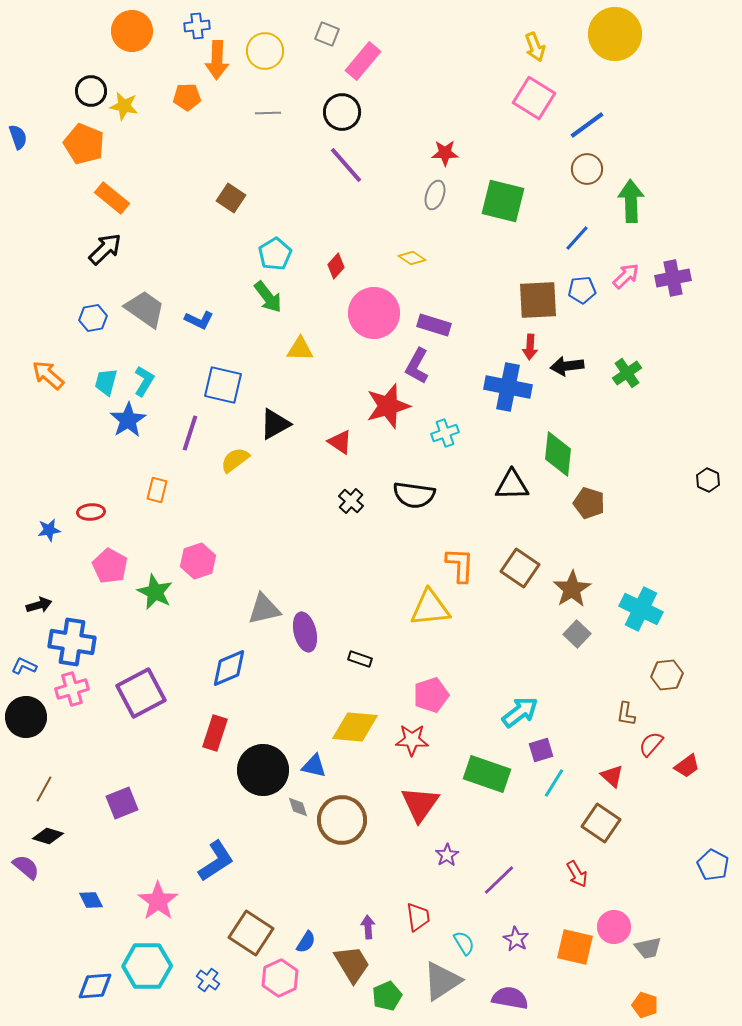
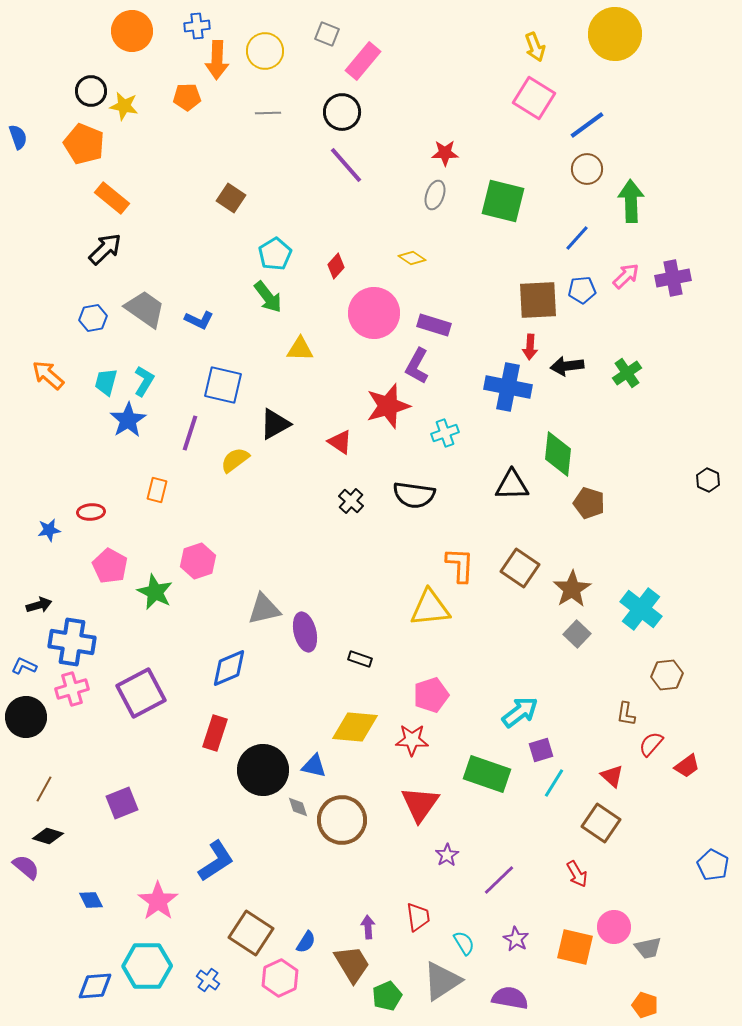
cyan cross at (641, 609): rotated 12 degrees clockwise
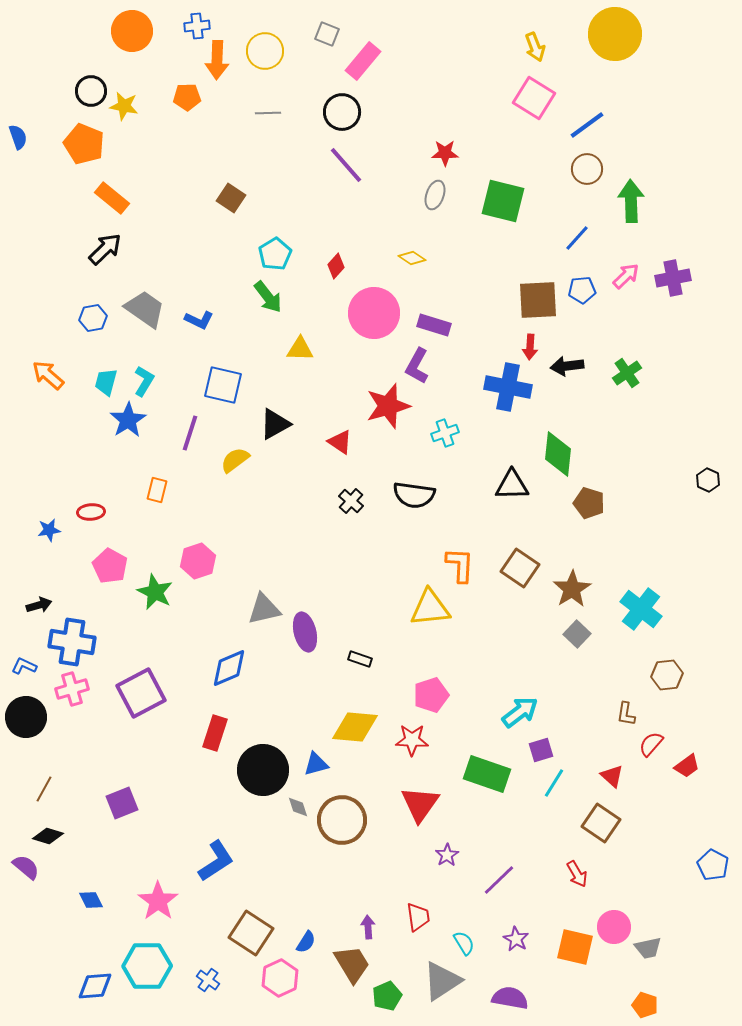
blue triangle at (314, 766): moved 2 px right, 2 px up; rotated 28 degrees counterclockwise
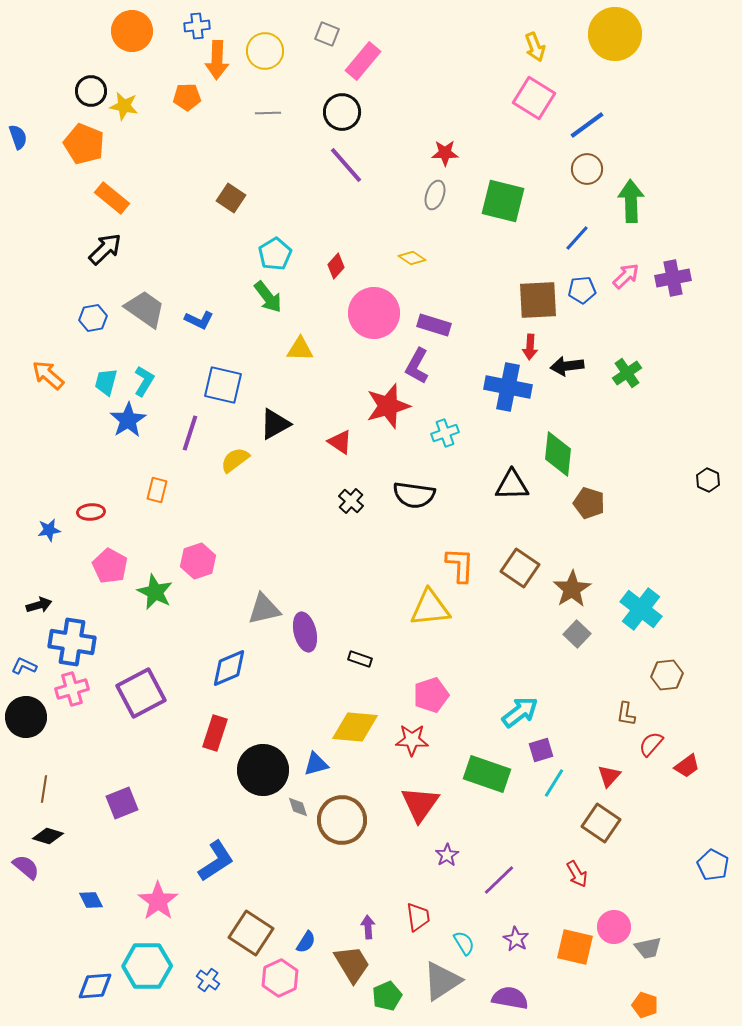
red triangle at (612, 776): moved 3 px left; rotated 30 degrees clockwise
brown line at (44, 789): rotated 20 degrees counterclockwise
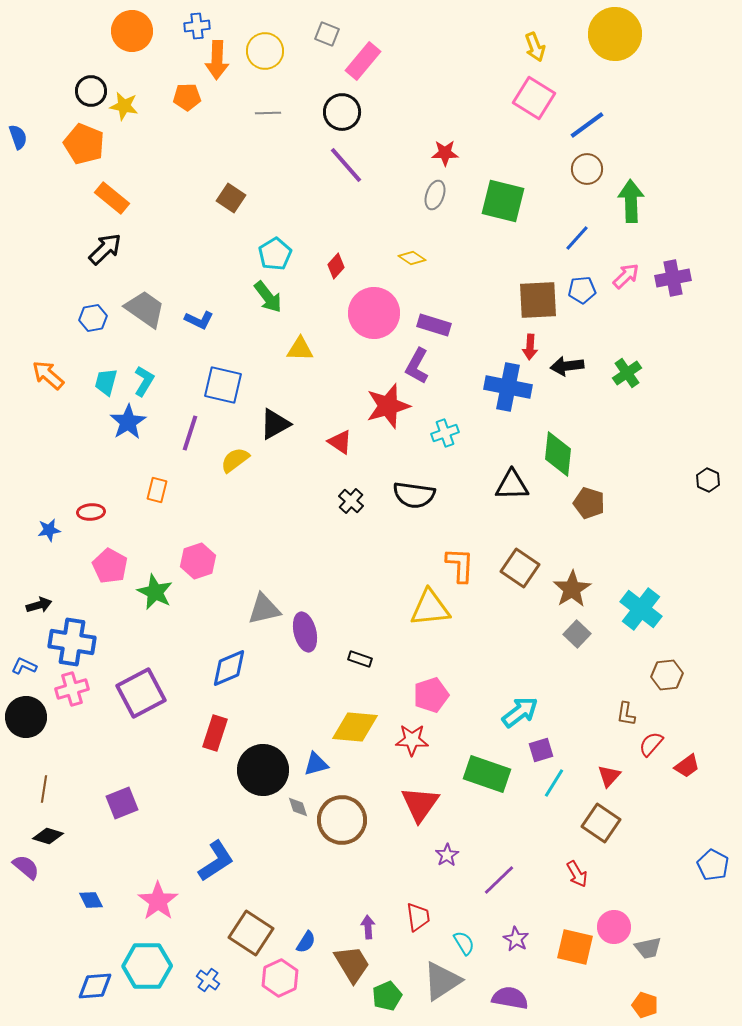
blue star at (128, 420): moved 2 px down
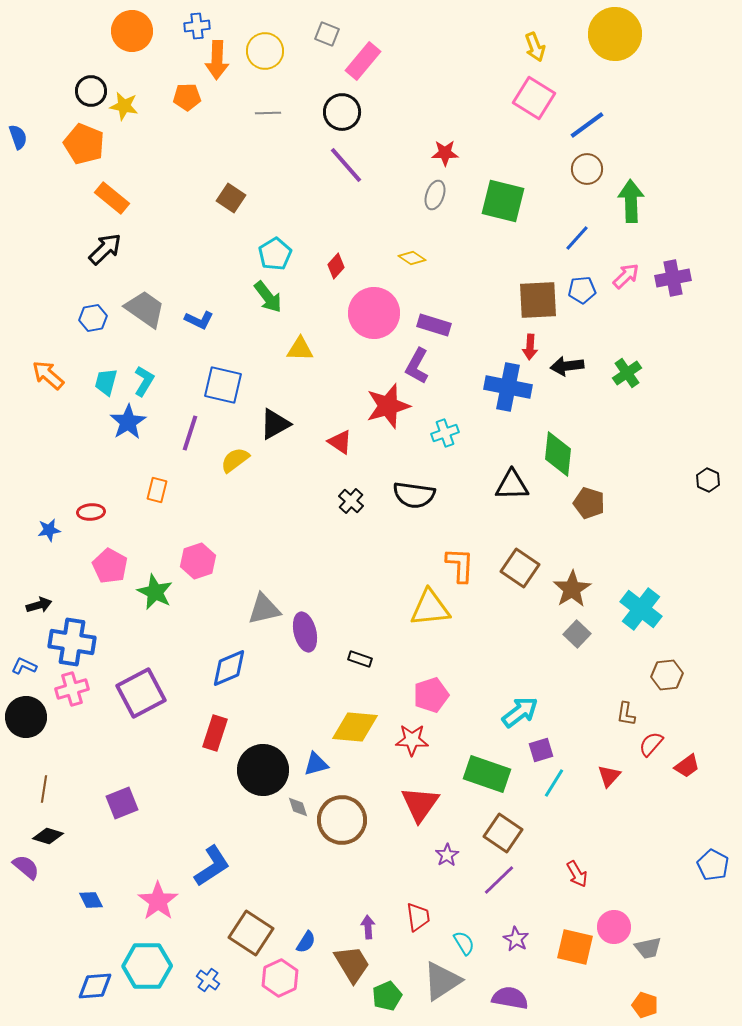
brown square at (601, 823): moved 98 px left, 10 px down
blue L-shape at (216, 861): moved 4 px left, 5 px down
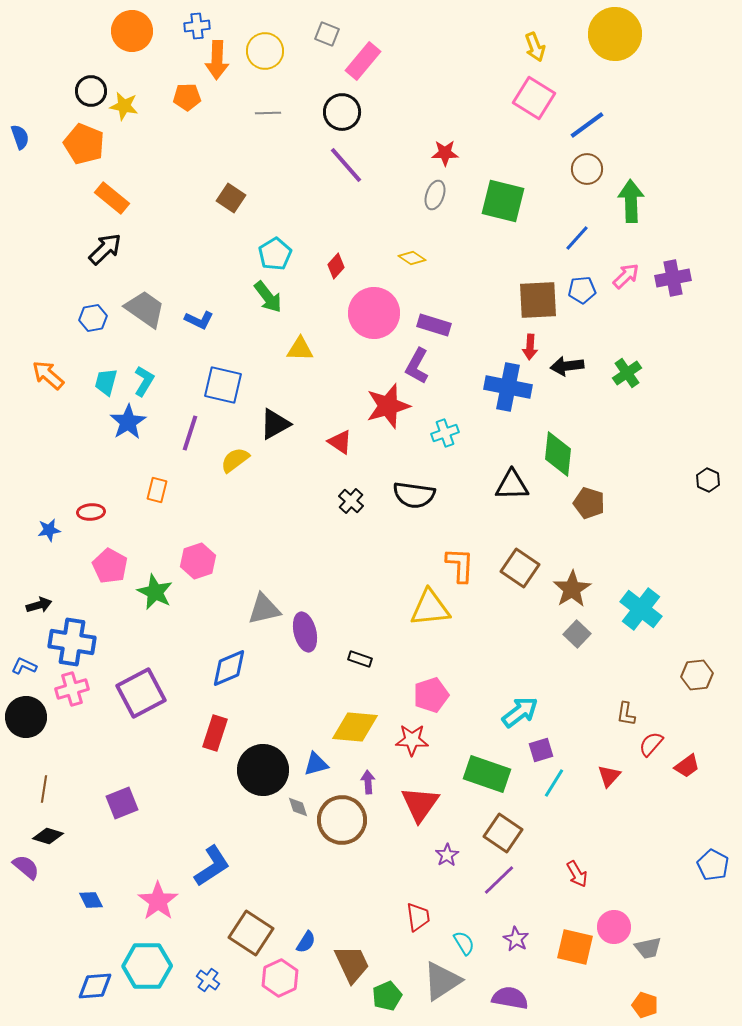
blue semicircle at (18, 137): moved 2 px right
brown hexagon at (667, 675): moved 30 px right
purple arrow at (368, 927): moved 145 px up
brown trapezoid at (352, 964): rotated 6 degrees clockwise
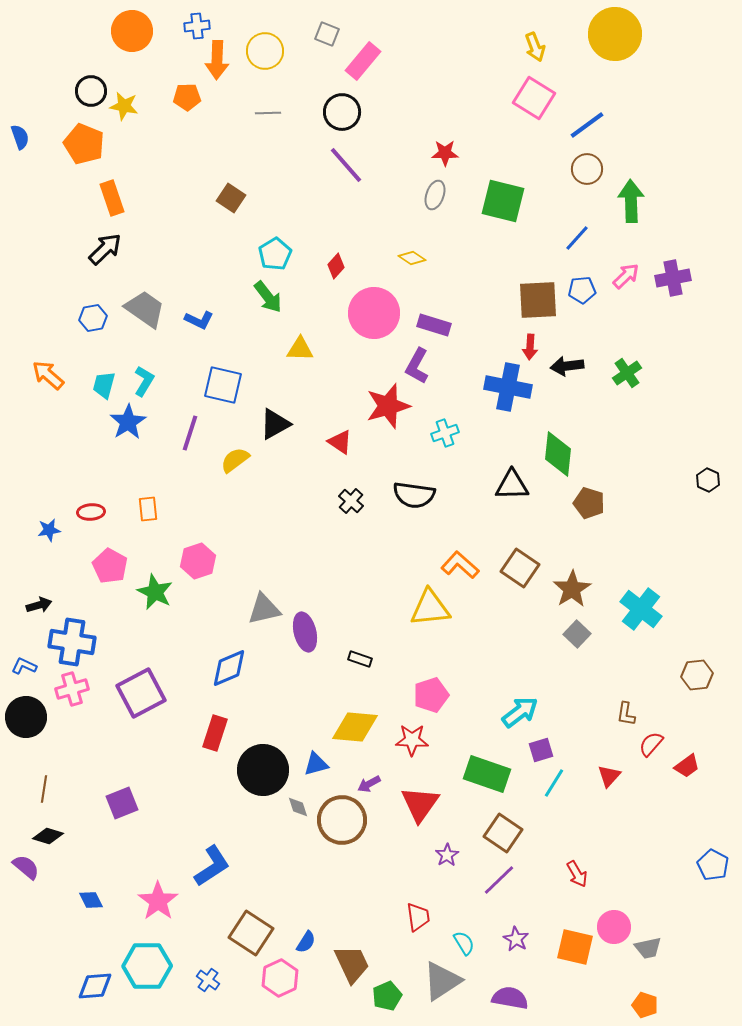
orange rectangle at (112, 198): rotated 32 degrees clockwise
cyan trapezoid at (106, 382): moved 2 px left, 3 px down
orange rectangle at (157, 490): moved 9 px left, 19 px down; rotated 20 degrees counterclockwise
orange L-shape at (460, 565): rotated 51 degrees counterclockwise
purple arrow at (368, 782): moved 1 px right, 2 px down; rotated 115 degrees counterclockwise
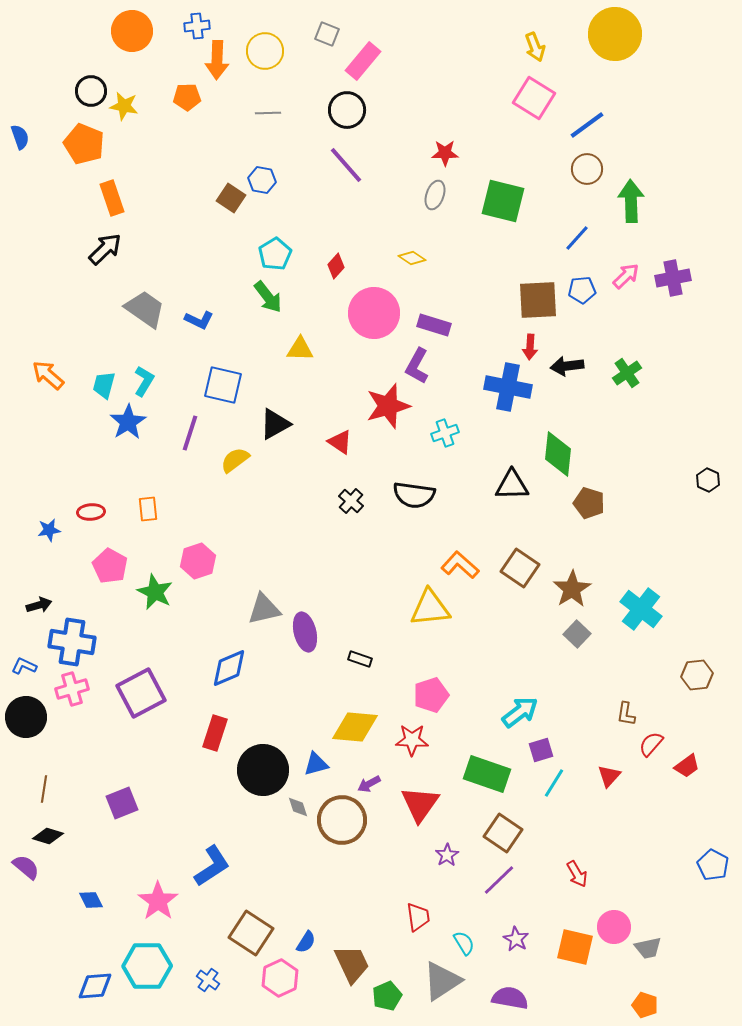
black circle at (342, 112): moved 5 px right, 2 px up
blue hexagon at (93, 318): moved 169 px right, 138 px up; rotated 20 degrees clockwise
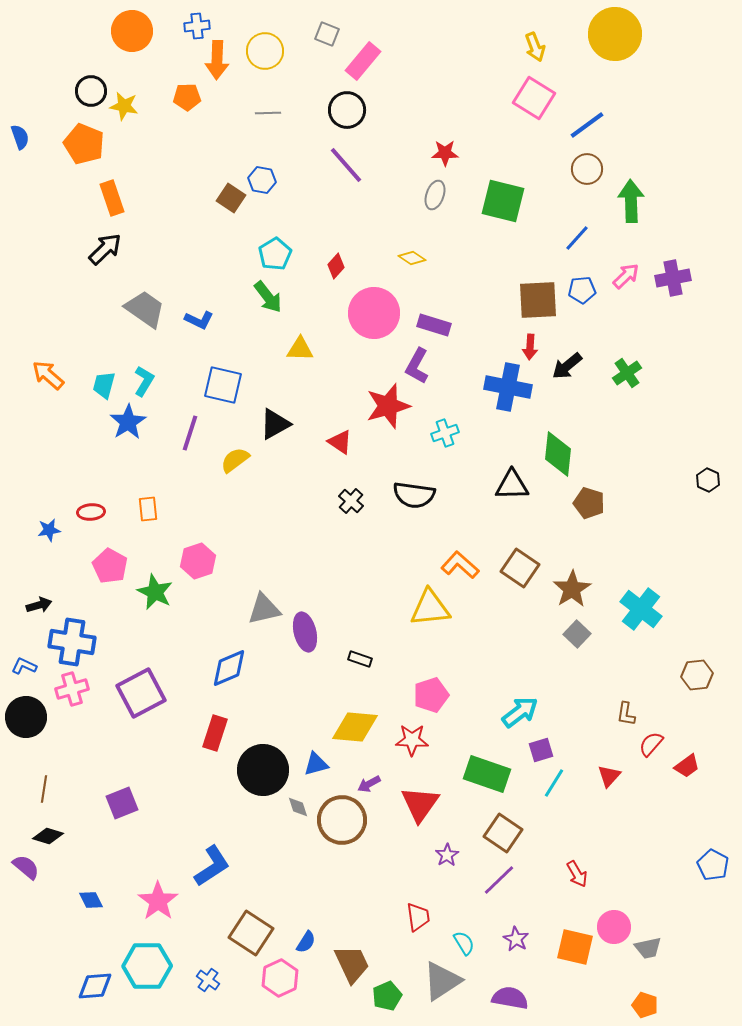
black arrow at (567, 366): rotated 32 degrees counterclockwise
